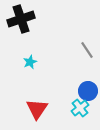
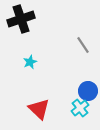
gray line: moved 4 px left, 5 px up
red triangle: moved 2 px right; rotated 20 degrees counterclockwise
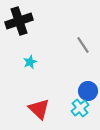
black cross: moved 2 px left, 2 px down
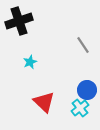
blue circle: moved 1 px left, 1 px up
red triangle: moved 5 px right, 7 px up
